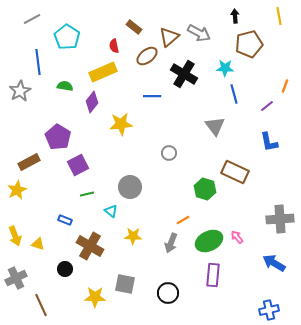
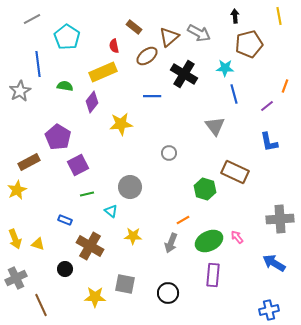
blue line at (38, 62): moved 2 px down
yellow arrow at (15, 236): moved 3 px down
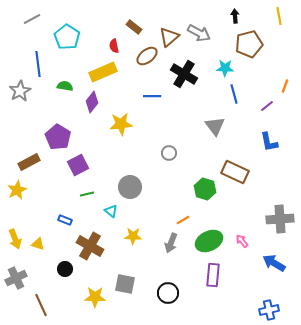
pink arrow at (237, 237): moved 5 px right, 4 px down
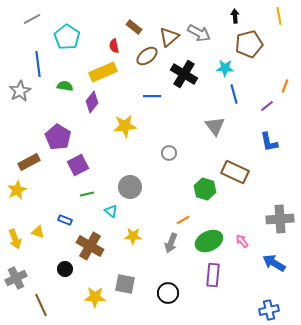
yellow star at (121, 124): moved 4 px right, 2 px down
yellow triangle at (38, 244): moved 12 px up
